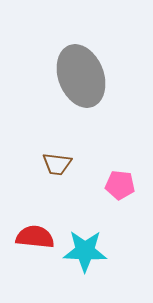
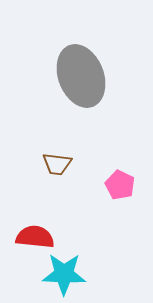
pink pentagon: rotated 20 degrees clockwise
cyan star: moved 21 px left, 23 px down
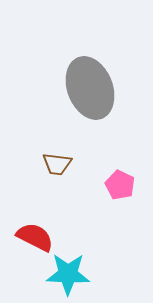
gray ellipse: moved 9 px right, 12 px down
red semicircle: rotated 21 degrees clockwise
cyan star: moved 4 px right
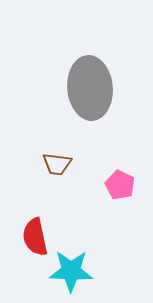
gray ellipse: rotated 16 degrees clockwise
red semicircle: rotated 129 degrees counterclockwise
cyan star: moved 3 px right, 3 px up
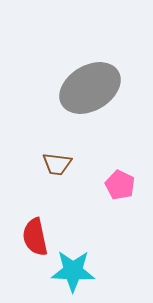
gray ellipse: rotated 64 degrees clockwise
cyan star: moved 2 px right
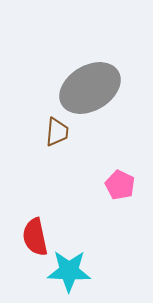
brown trapezoid: moved 32 px up; rotated 92 degrees counterclockwise
cyan star: moved 4 px left
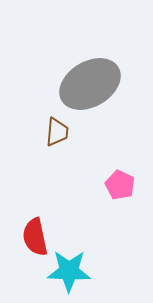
gray ellipse: moved 4 px up
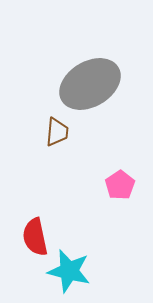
pink pentagon: rotated 12 degrees clockwise
cyan star: rotated 12 degrees clockwise
